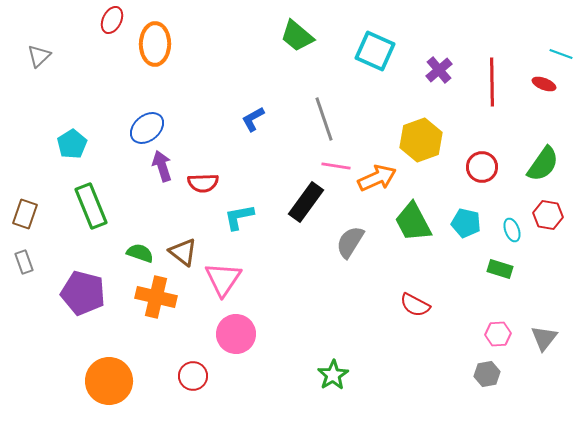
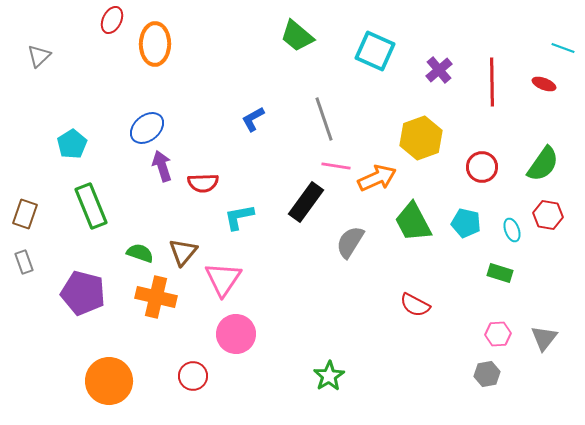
cyan line at (561, 54): moved 2 px right, 6 px up
yellow hexagon at (421, 140): moved 2 px up
brown triangle at (183, 252): rotated 32 degrees clockwise
green rectangle at (500, 269): moved 4 px down
green star at (333, 375): moved 4 px left, 1 px down
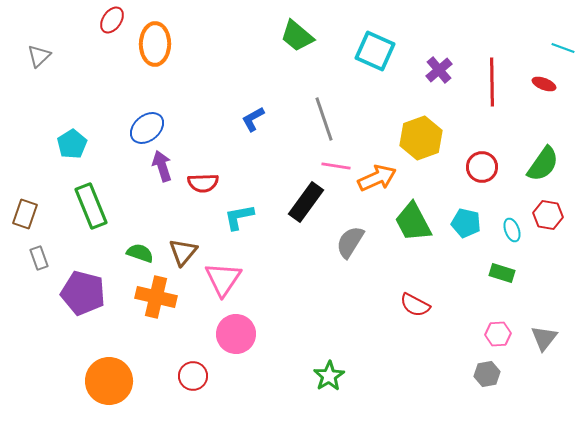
red ellipse at (112, 20): rotated 8 degrees clockwise
gray rectangle at (24, 262): moved 15 px right, 4 px up
green rectangle at (500, 273): moved 2 px right
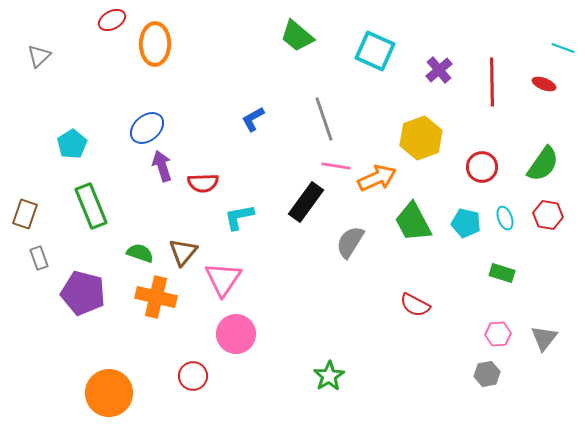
red ellipse at (112, 20): rotated 28 degrees clockwise
cyan ellipse at (512, 230): moved 7 px left, 12 px up
orange circle at (109, 381): moved 12 px down
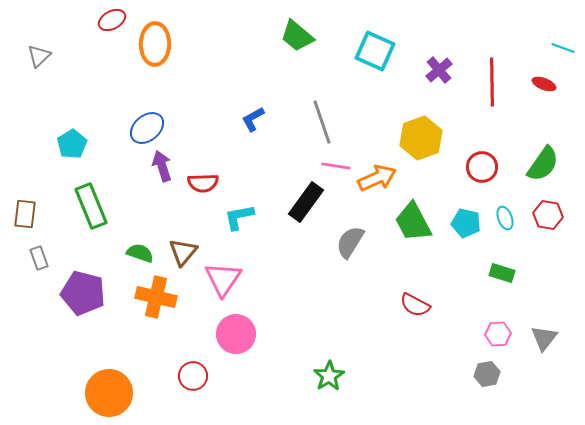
gray line at (324, 119): moved 2 px left, 3 px down
brown rectangle at (25, 214): rotated 12 degrees counterclockwise
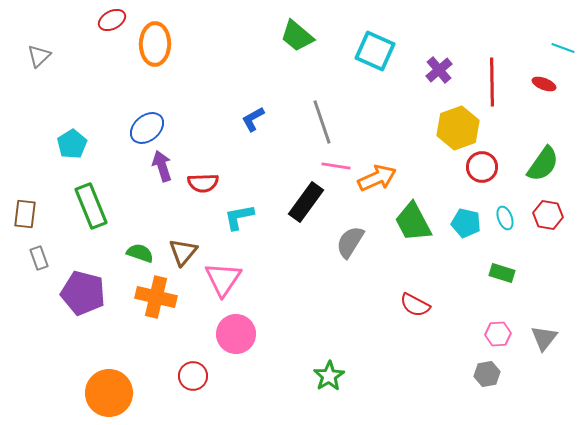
yellow hexagon at (421, 138): moved 37 px right, 10 px up
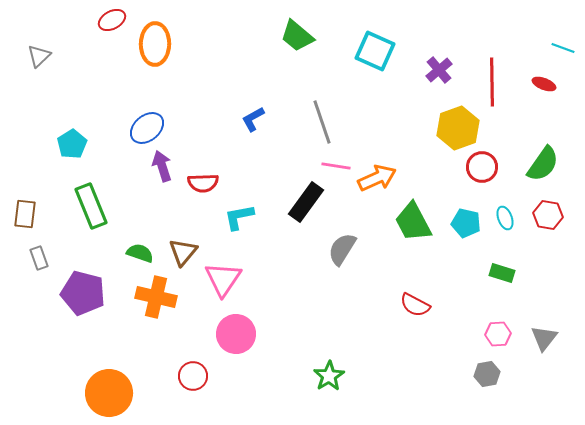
gray semicircle at (350, 242): moved 8 px left, 7 px down
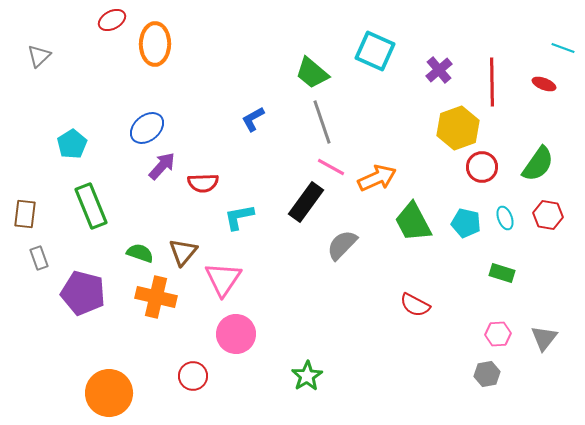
green trapezoid at (297, 36): moved 15 px right, 37 px down
green semicircle at (543, 164): moved 5 px left
purple arrow at (162, 166): rotated 60 degrees clockwise
pink line at (336, 166): moved 5 px left, 1 px down; rotated 20 degrees clockwise
gray semicircle at (342, 249): moved 4 px up; rotated 12 degrees clockwise
green star at (329, 376): moved 22 px left
